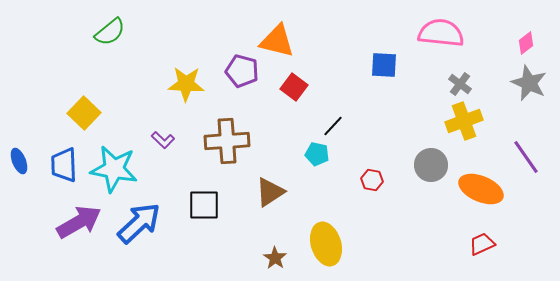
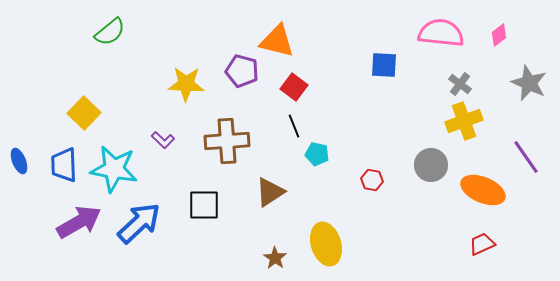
pink diamond: moved 27 px left, 8 px up
black line: moved 39 px left; rotated 65 degrees counterclockwise
orange ellipse: moved 2 px right, 1 px down
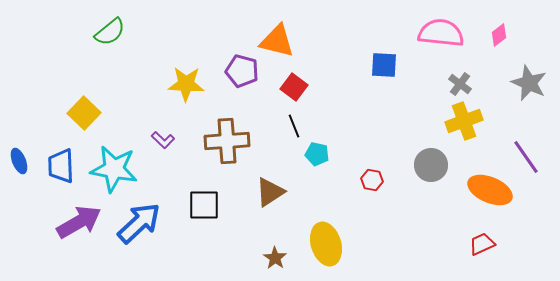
blue trapezoid: moved 3 px left, 1 px down
orange ellipse: moved 7 px right
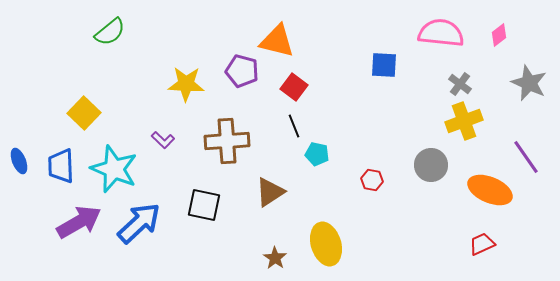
cyan star: rotated 12 degrees clockwise
black square: rotated 12 degrees clockwise
